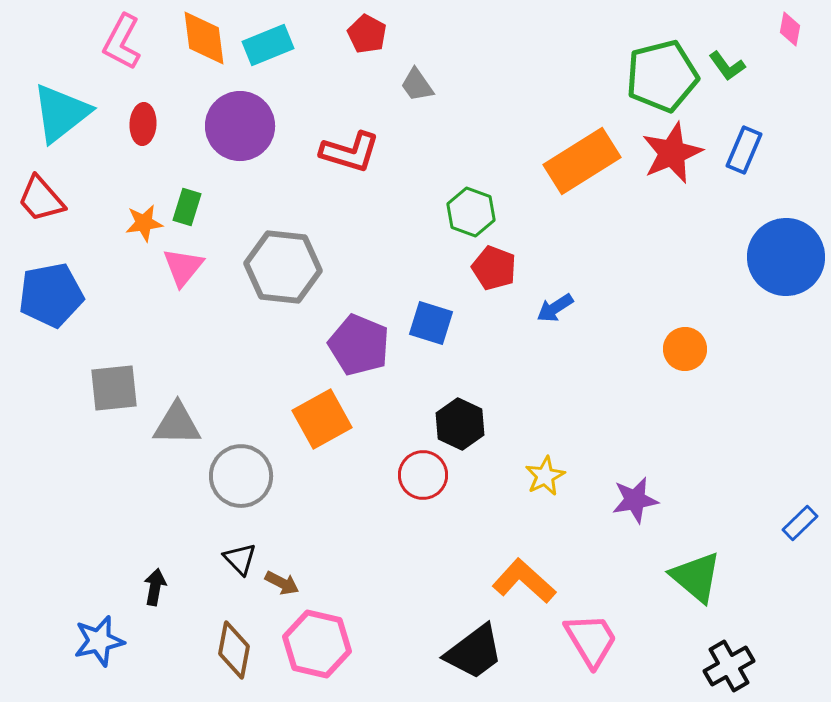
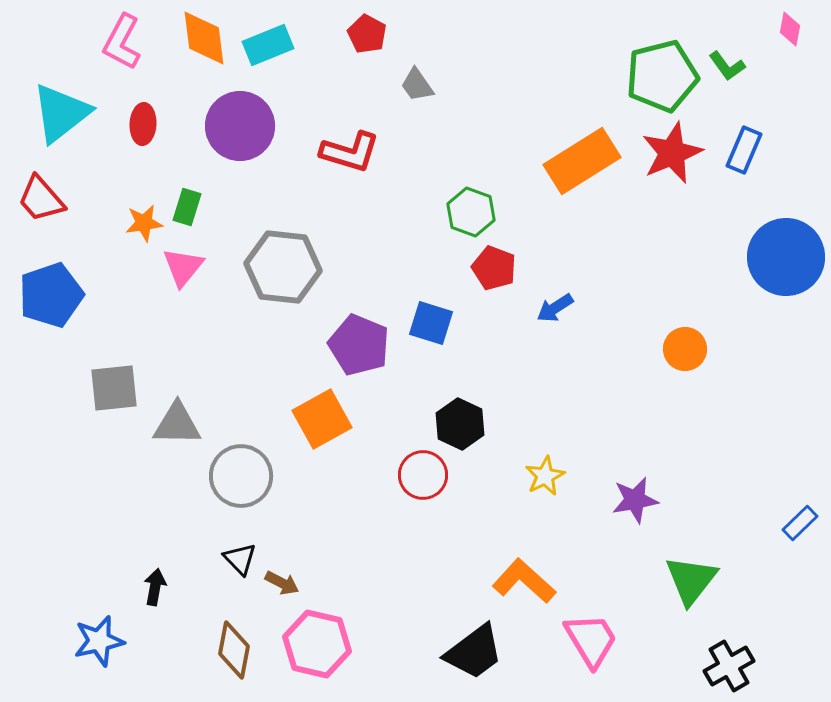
blue pentagon at (51, 295): rotated 8 degrees counterclockwise
green triangle at (696, 577): moved 5 px left, 3 px down; rotated 28 degrees clockwise
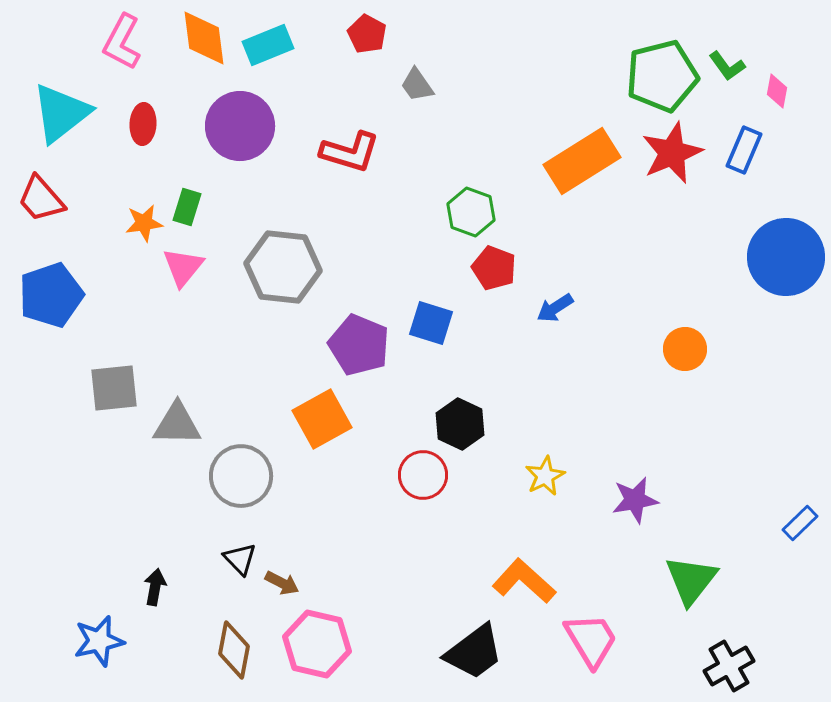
pink diamond at (790, 29): moved 13 px left, 62 px down
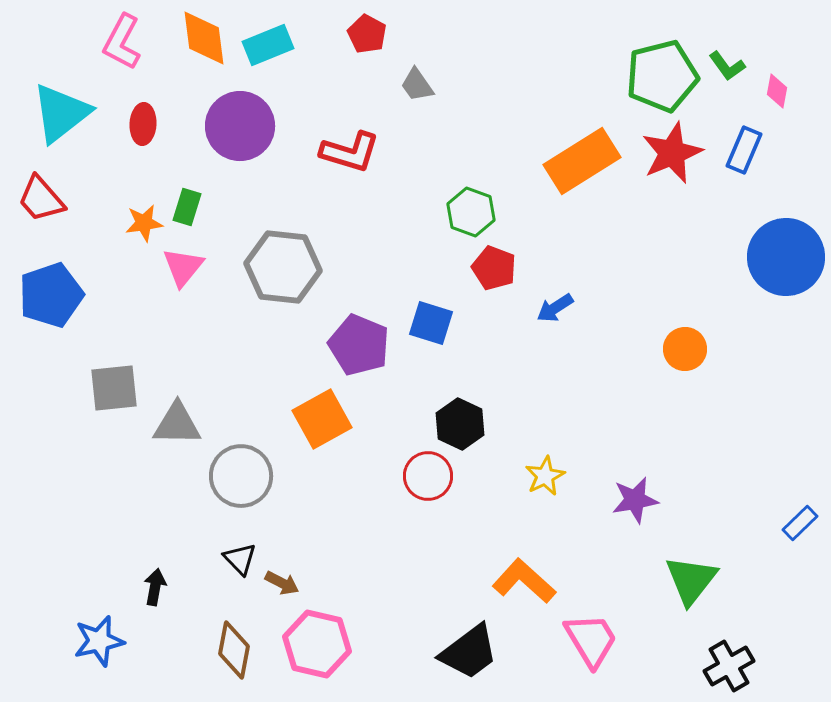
red circle at (423, 475): moved 5 px right, 1 px down
black trapezoid at (474, 652): moved 5 px left
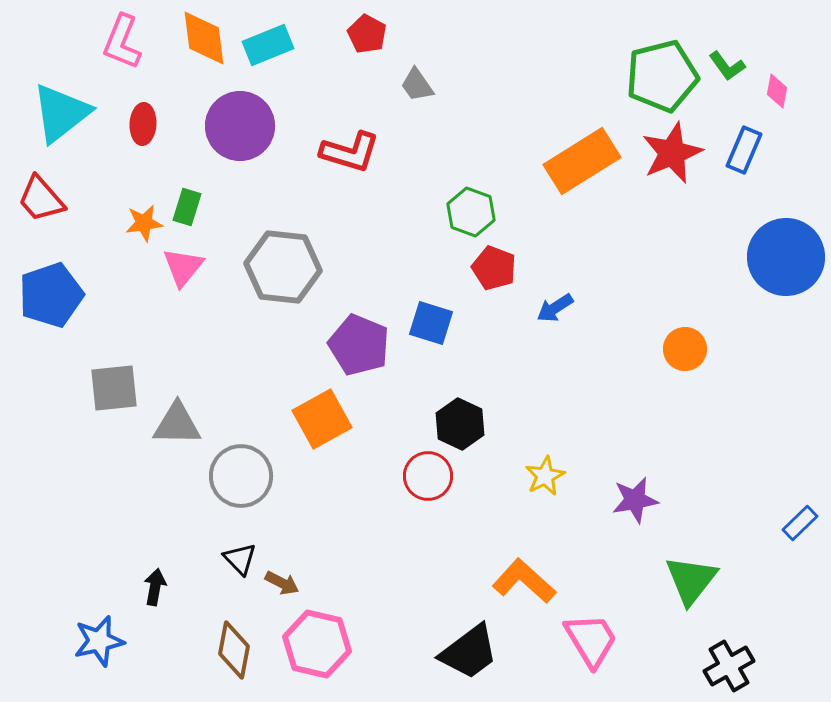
pink L-shape at (122, 42): rotated 6 degrees counterclockwise
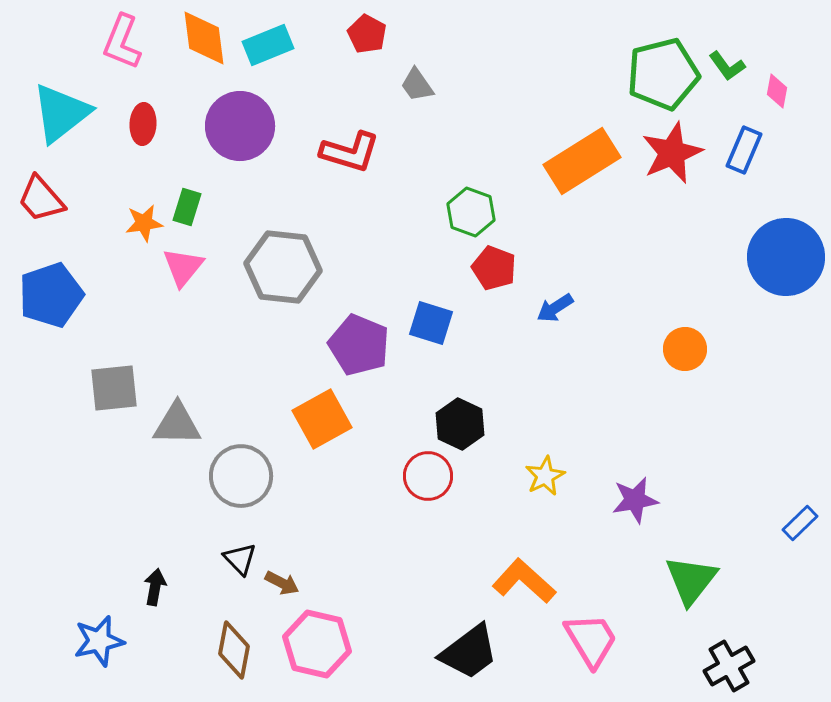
green pentagon at (662, 76): moved 1 px right, 2 px up
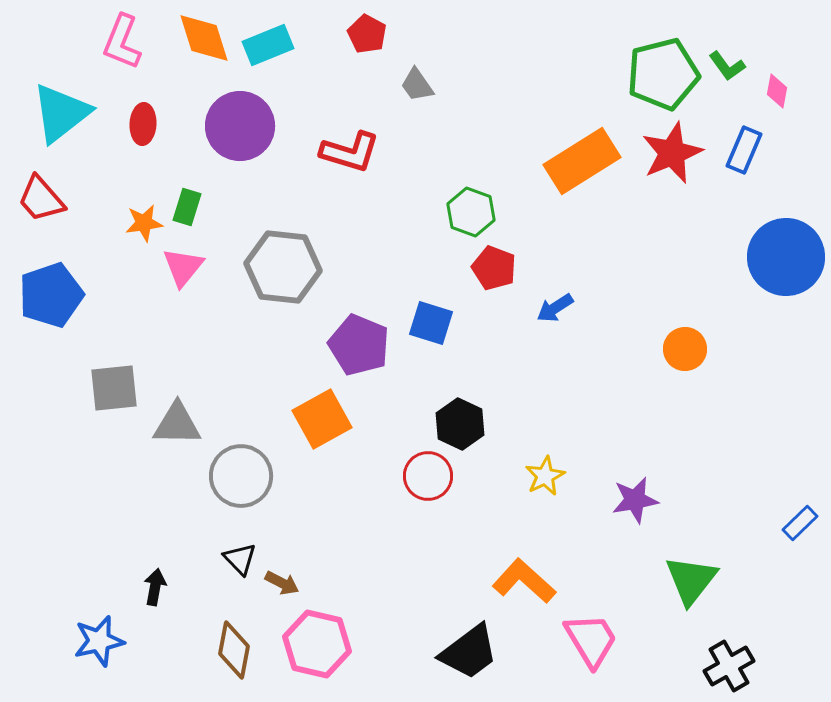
orange diamond at (204, 38): rotated 10 degrees counterclockwise
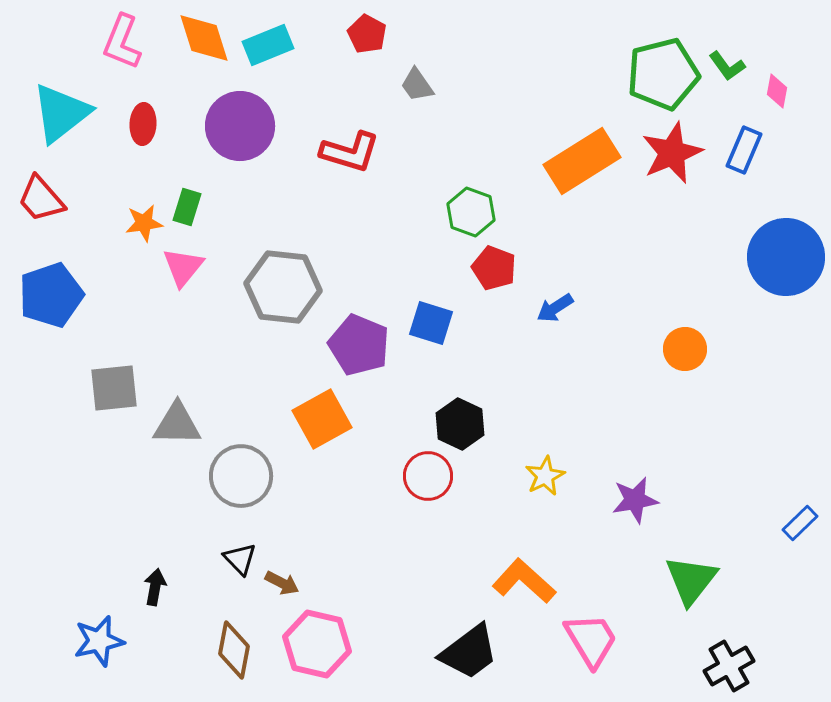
gray hexagon at (283, 267): moved 20 px down
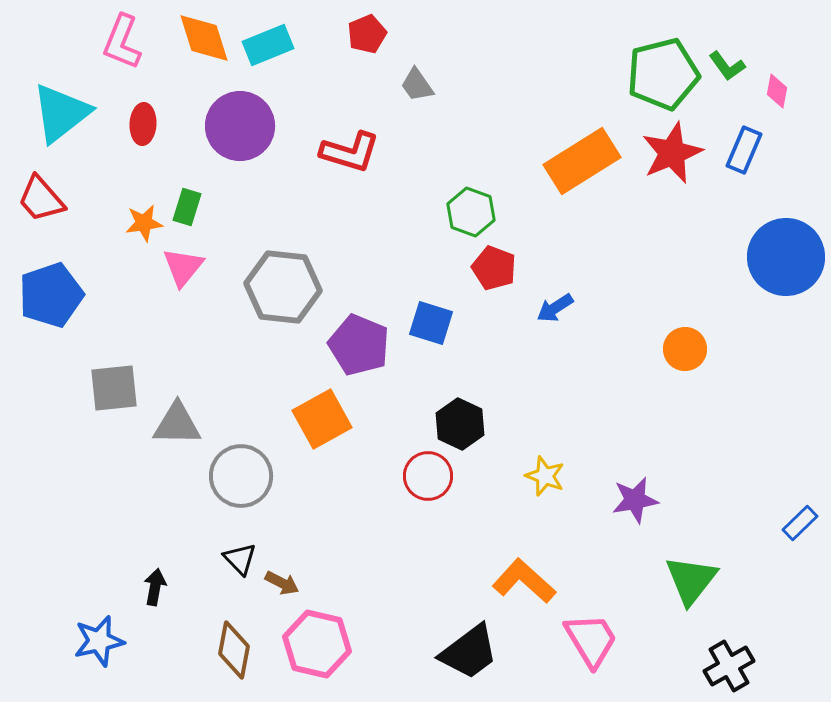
red pentagon at (367, 34): rotated 21 degrees clockwise
yellow star at (545, 476): rotated 24 degrees counterclockwise
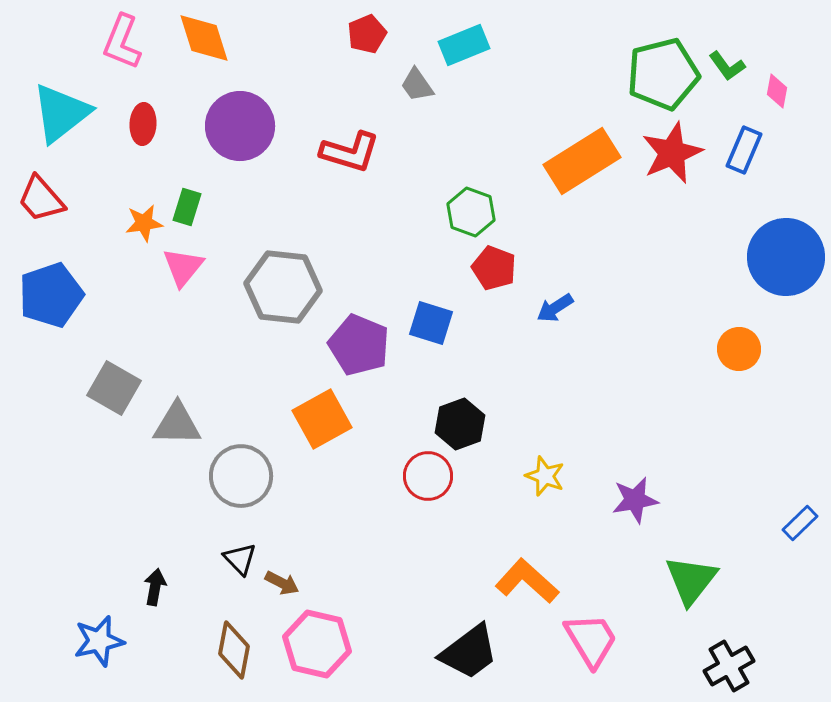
cyan rectangle at (268, 45): moved 196 px right
orange circle at (685, 349): moved 54 px right
gray square at (114, 388): rotated 36 degrees clockwise
black hexagon at (460, 424): rotated 15 degrees clockwise
orange L-shape at (524, 581): moved 3 px right
